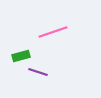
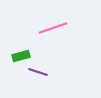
pink line: moved 4 px up
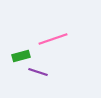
pink line: moved 11 px down
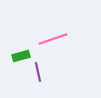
purple line: rotated 60 degrees clockwise
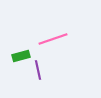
purple line: moved 2 px up
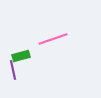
purple line: moved 25 px left
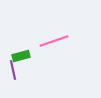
pink line: moved 1 px right, 2 px down
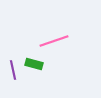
green rectangle: moved 13 px right, 8 px down; rotated 30 degrees clockwise
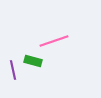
green rectangle: moved 1 px left, 3 px up
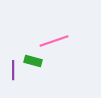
purple line: rotated 12 degrees clockwise
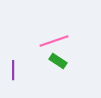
green rectangle: moved 25 px right; rotated 18 degrees clockwise
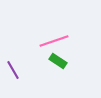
purple line: rotated 30 degrees counterclockwise
